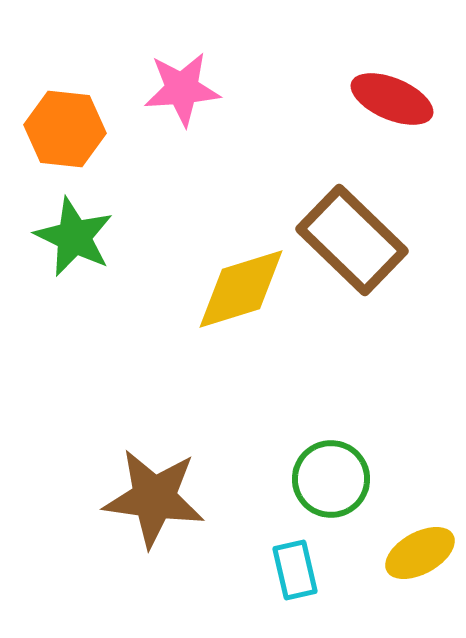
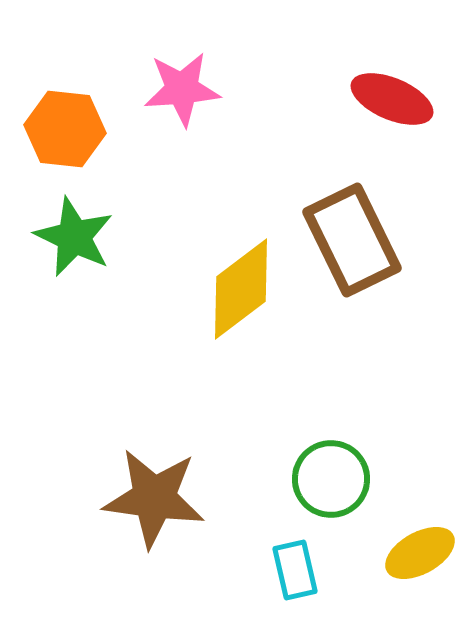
brown rectangle: rotated 20 degrees clockwise
yellow diamond: rotated 20 degrees counterclockwise
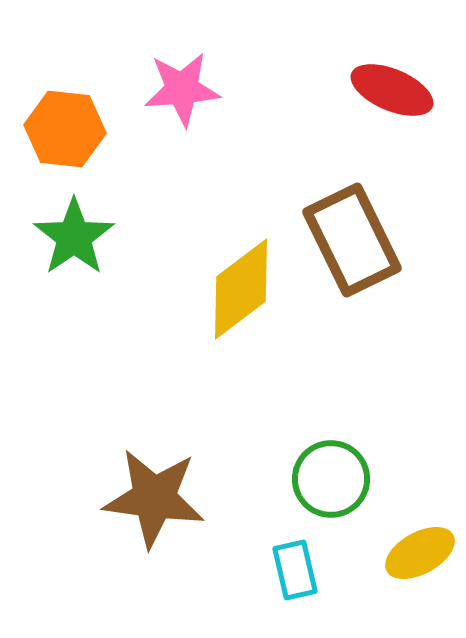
red ellipse: moved 9 px up
green star: rotated 12 degrees clockwise
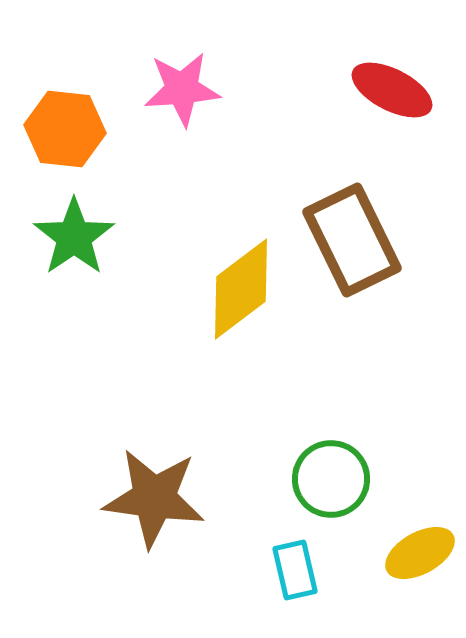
red ellipse: rotated 4 degrees clockwise
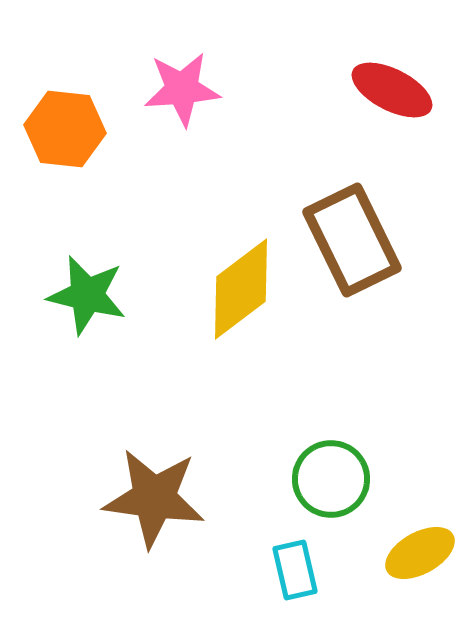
green star: moved 13 px right, 58 px down; rotated 24 degrees counterclockwise
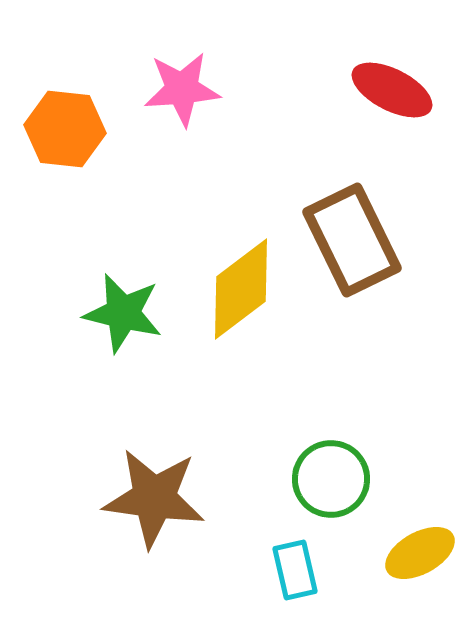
green star: moved 36 px right, 18 px down
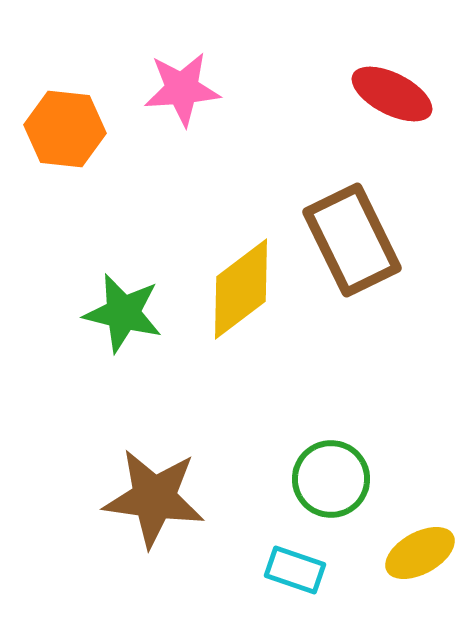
red ellipse: moved 4 px down
cyan rectangle: rotated 58 degrees counterclockwise
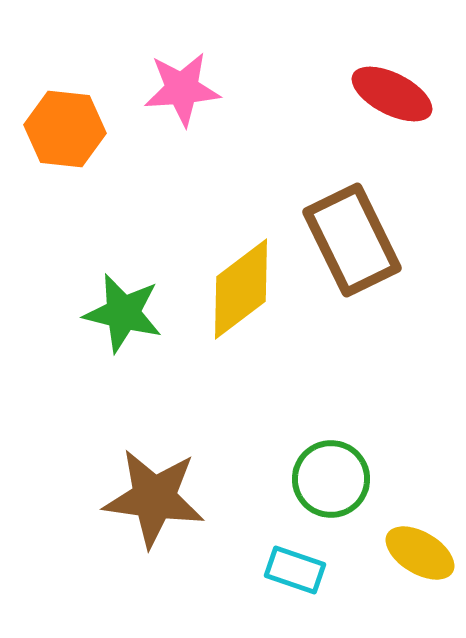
yellow ellipse: rotated 60 degrees clockwise
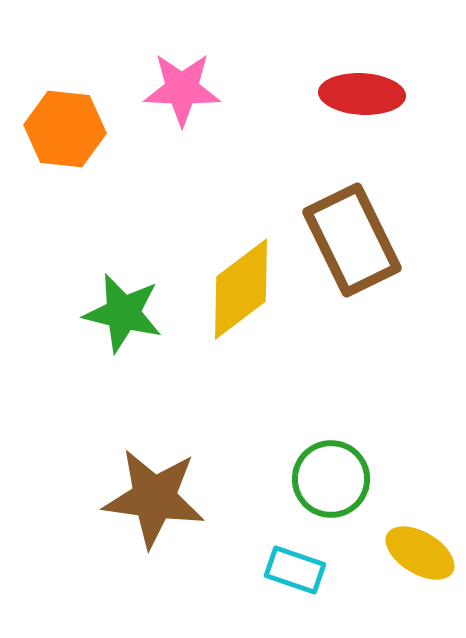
pink star: rotated 6 degrees clockwise
red ellipse: moved 30 px left; rotated 24 degrees counterclockwise
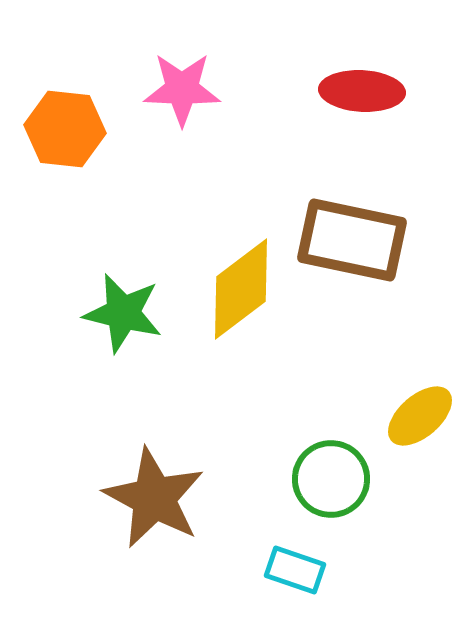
red ellipse: moved 3 px up
brown rectangle: rotated 52 degrees counterclockwise
brown star: rotated 20 degrees clockwise
yellow ellipse: moved 137 px up; rotated 72 degrees counterclockwise
